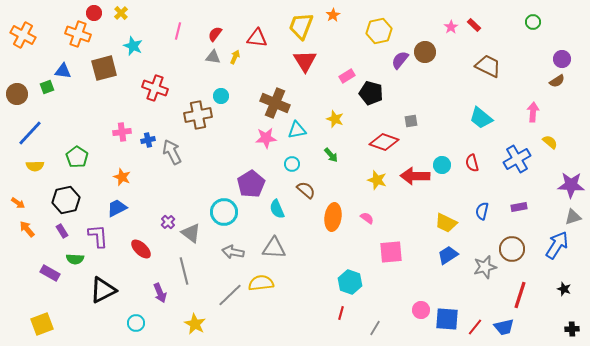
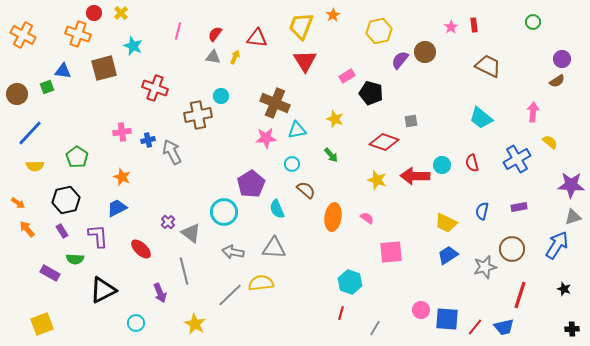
red rectangle at (474, 25): rotated 40 degrees clockwise
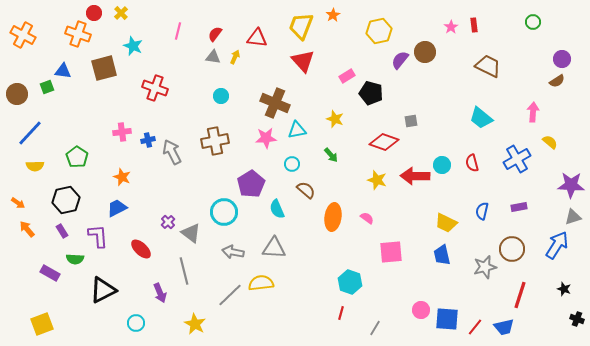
red triangle at (305, 61): moved 2 px left; rotated 10 degrees counterclockwise
brown cross at (198, 115): moved 17 px right, 26 px down
blue trapezoid at (448, 255): moved 6 px left; rotated 70 degrees counterclockwise
black cross at (572, 329): moved 5 px right, 10 px up; rotated 24 degrees clockwise
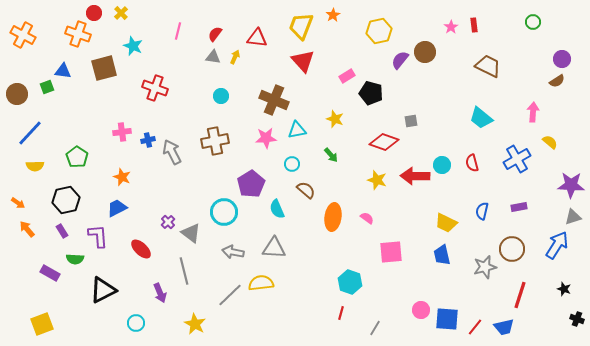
brown cross at (275, 103): moved 1 px left, 3 px up
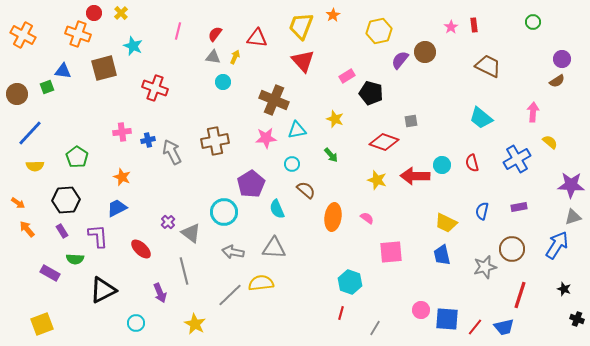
cyan circle at (221, 96): moved 2 px right, 14 px up
black hexagon at (66, 200): rotated 8 degrees clockwise
